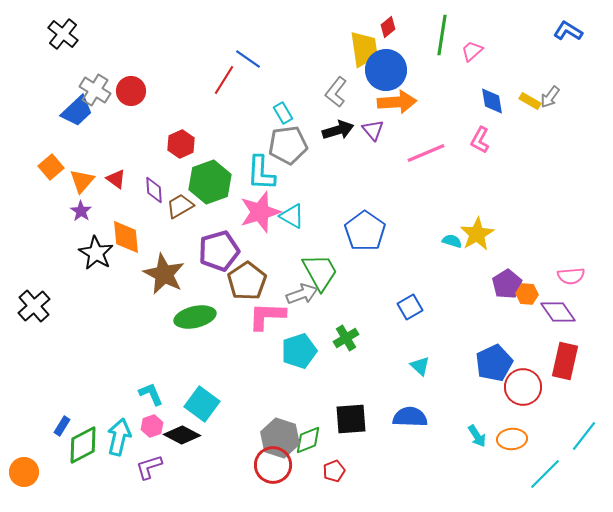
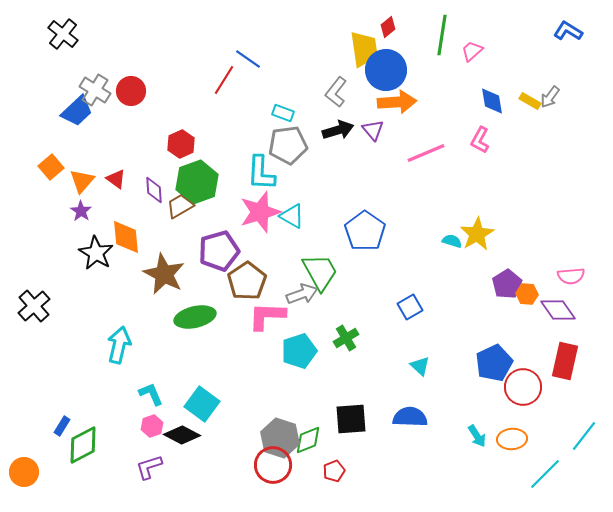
cyan rectangle at (283, 113): rotated 40 degrees counterclockwise
green hexagon at (210, 182): moved 13 px left
purple diamond at (558, 312): moved 2 px up
cyan arrow at (119, 437): moved 92 px up
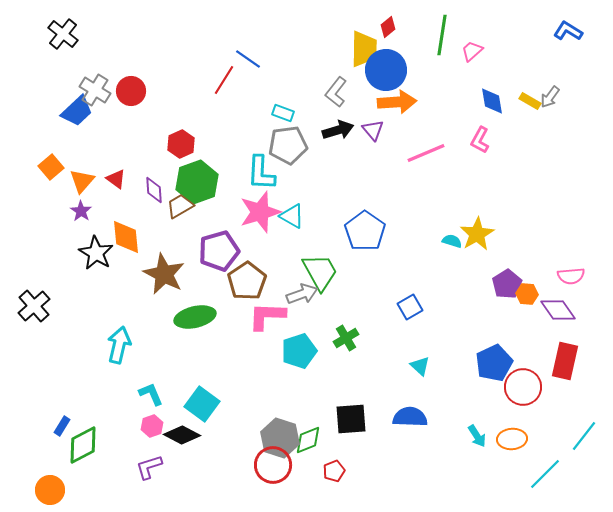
yellow trapezoid at (364, 49): rotated 9 degrees clockwise
orange circle at (24, 472): moved 26 px right, 18 px down
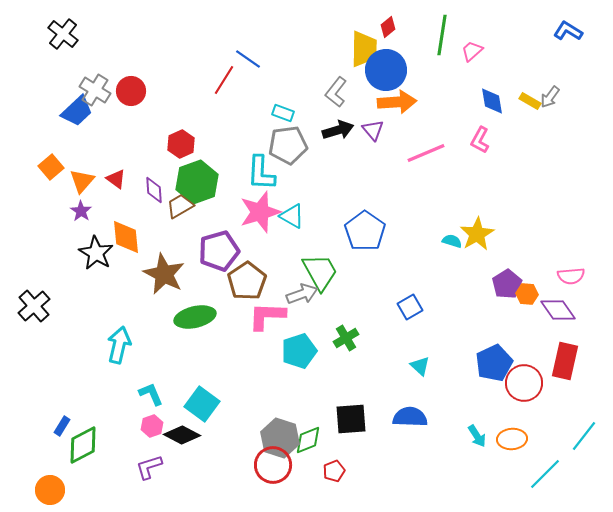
red circle at (523, 387): moved 1 px right, 4 px up
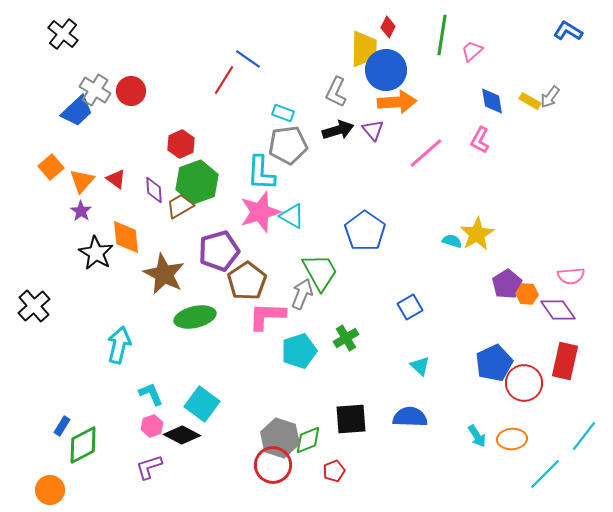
red diamond at (388, 27): rotated 25 degrees counterclockwise
gray L-shape at (336, 92): rotated 12 degrees counterclockwise
pink line at (426, 153): rotated 18 degrees counterclockwise
gray arrow at (302, 294): rotated 48 degrees counterclockwise
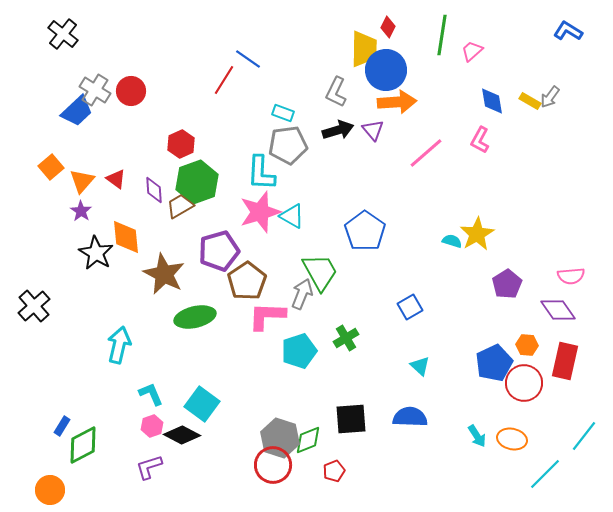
orange hexagon at (527, 294): moved 51 px down
orange ellipse at (512, 439): rotated 16 degrees clockwise
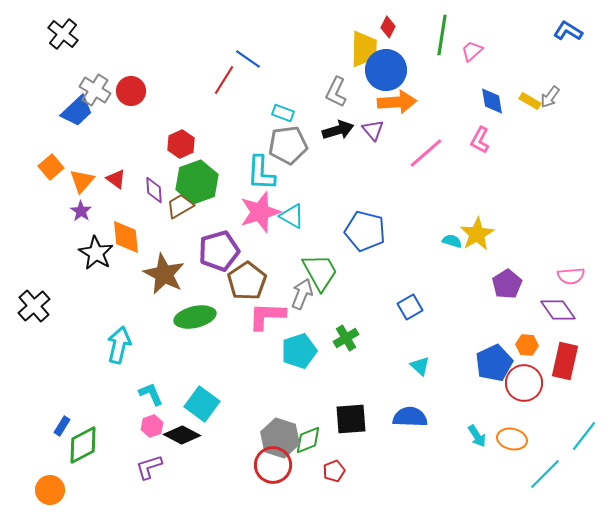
blue pentagon at (365, 231): rotated 21 degrees counterclockwise
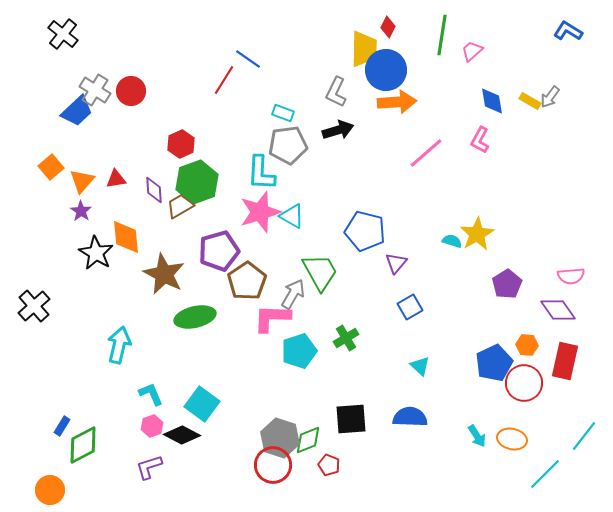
purple triangle at (373, 130): moved 23 px right, 133 px down; rotated 20 degrees clockwise
red triangle at (116, 179): rotated 45 degrees counterclockwise
gray arrow at (302, 294): moved 9 px left; rotated 8 degrees clockwise
pink L-shape at (267, 316): moved 5 px right, 2 px down
red pentagon at (334, 471): moved 5 px left, 6 px up; rotated 30 degrees counterclockwise
